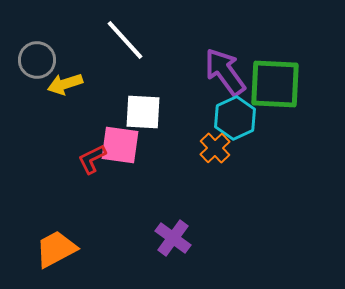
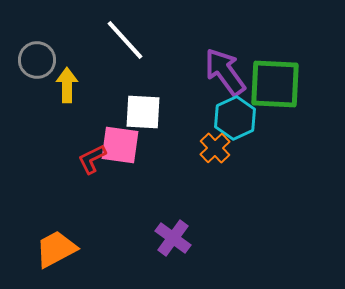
yellow arrow: moved 2 px right, 1 px down; rotated 108 degrees clockwise
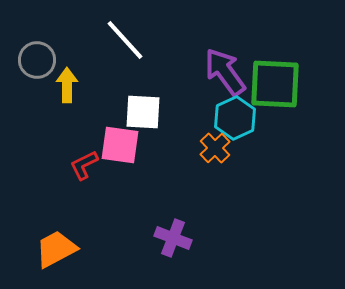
red L-shape: moved 8 px left, 6 px down
purple cross: rotated 15 degrees counterclockwise
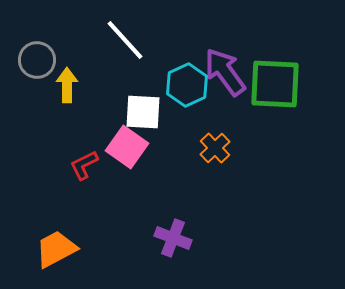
cyan hexagon: moved 48 px left, 33 px up
pink square: moved 7 px right, 2 px down; rotated 27 degrees clockwise
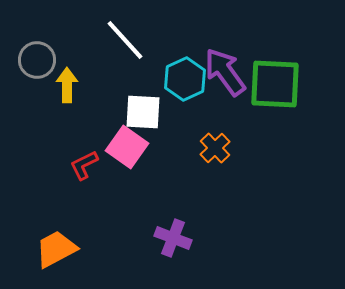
cyan hexagon: moved 2 px left, 6 px up
